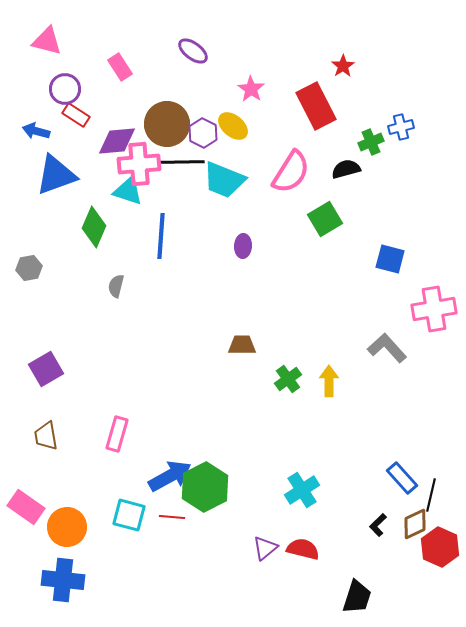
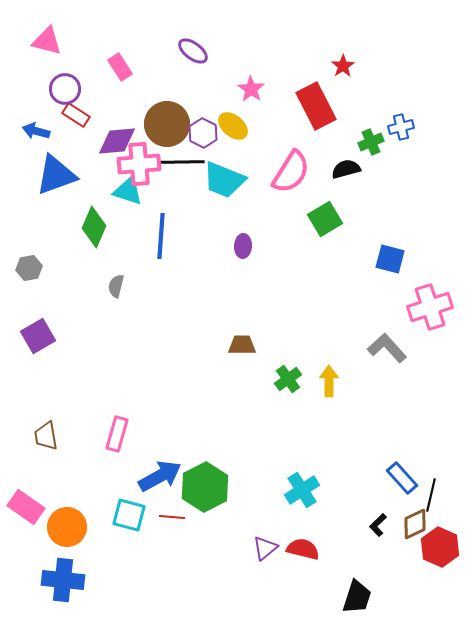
pink cross at (434, 309): moved 4 px left, 2 px up; rotated 9 degrees counterclockwise
purple square at (46, 369): moved 8 px left, 33 px up
blue arrow at (170, 476): moved 10 px left
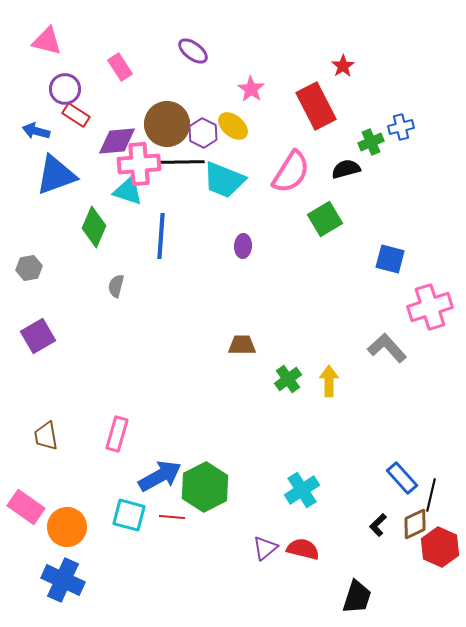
blue cross at (63, 580): rotated 18 degrees clockwise
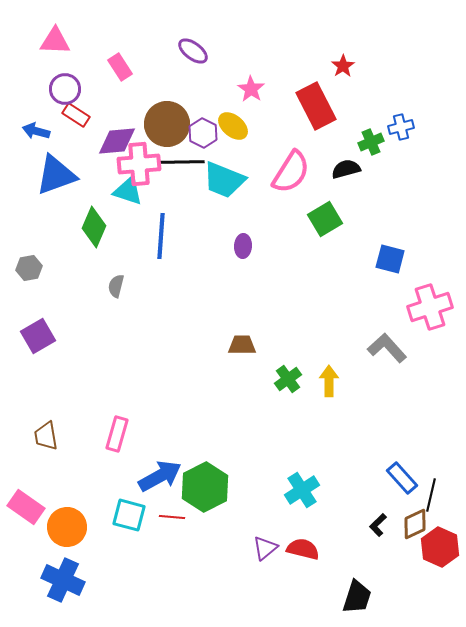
pink triangle at (47, 41): moved 8 px right; rotated 12 degrees counterclockwise
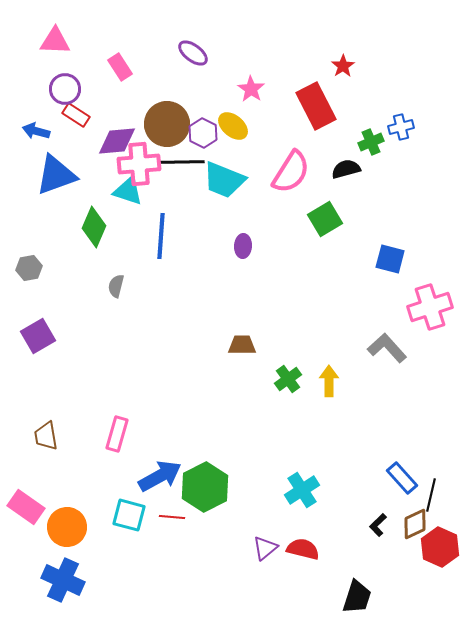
purple ellipse at (193, 51): moved 2 px down
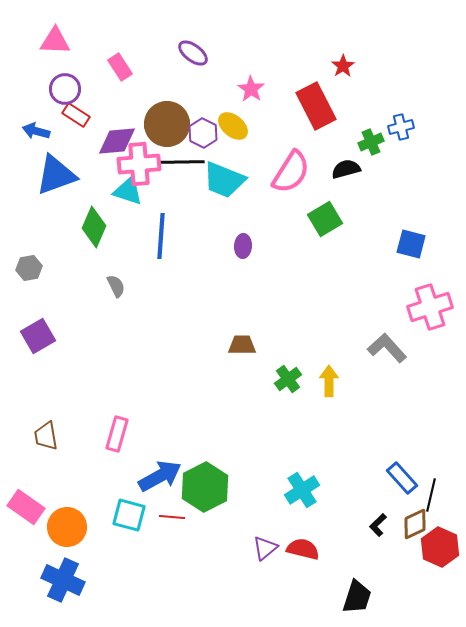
blue square at (390, 259): moved 21 px right, 15 px up
gray semicircle at (116, 286): rotated 140 degrees clockwise
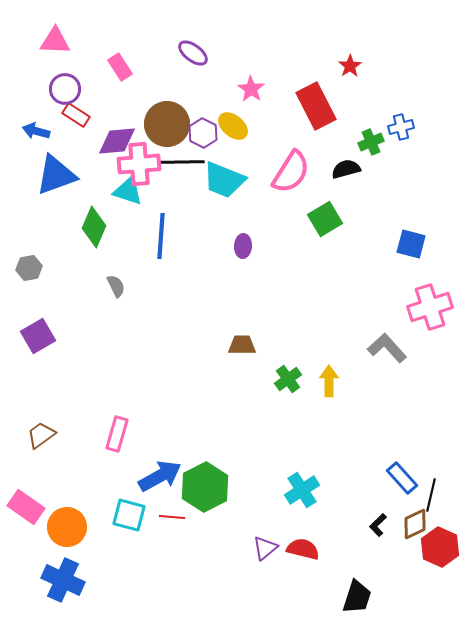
red star at (343, 66): moved 7 px right
brown trapezoid at (46, 436): moved 5 px left, 1 px up; rotated 64 degrees clockwise
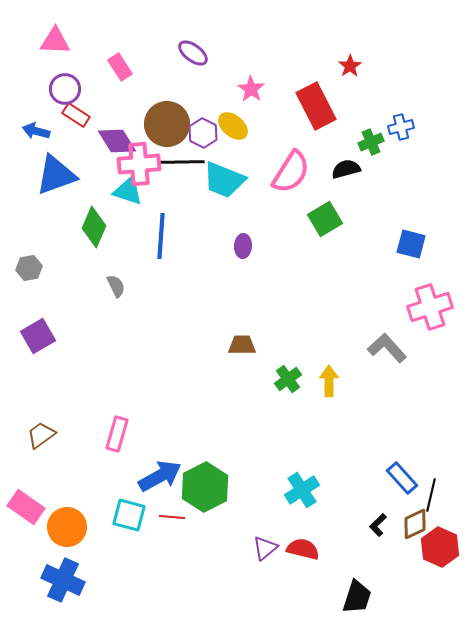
purple diamond at (117, 141): rotated 63 degrees clockwise
